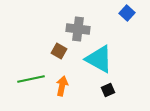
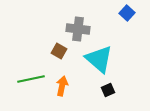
cyan triangle: rotated 12 degrees clockwise
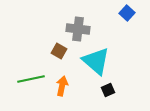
cyan triangle: moved 3 px left, 2 px down
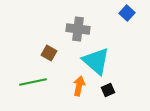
brown square: moved 10 px left, 2 px down
green line: moved 2 px right, 3 px down
orange arrow: moved 17 px right
